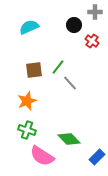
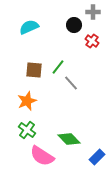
gray cross: moved 2 px left
brown square: rotated 12 degrees clockwise
gray line: moved 1 px right
green cross: rotated 18 degrees clockwise
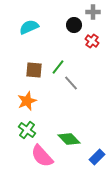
pink semicircle: rotated 15 degrees clockwise
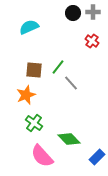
black circle: moved 1 px left, 12 px up
orange star: moved 1 px left, 6 px up
green cross: moved 7 px right, 7 px up
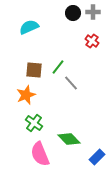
pink semicircle: moved 2 px left, 2 px up; rotated 20 degrees clockwise
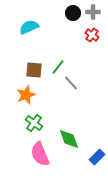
red cross: moved 6 px up
green diamond: rotated 25 degrees clockwise
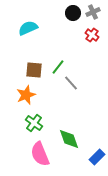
gray cross: rotated 24 degrees counterclockwise
cyan semicircle: moved 1 px left, 1 px down
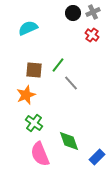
green line: moved 2 px up
green diamond: moved 2 px down
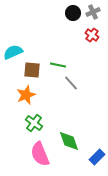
cyan semicircle: moved 15 px left, 24 px down
green line: rotated 63 degrees clockwise
brown square: moved 2 px left
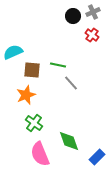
black circle: moved 3 px down
